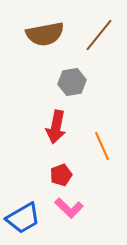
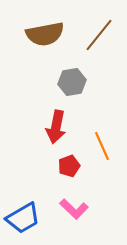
red pentagon: moved 8 px right, 9 px up
pink L-shape: moved 5 px right, 1 px down
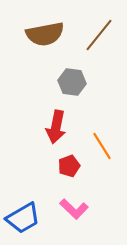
gray hexagon: rotated 16 degrees clockwise
orange line: rotated 8 degrees counterclockwise
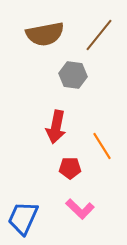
gray hexagon: moved 1 px right, 7 px up
red pentagon: moved 1 px right, 2 px down; rotated 20 degrees clockwise
pink L-shape: moved 6 px right
blue trapezoid: rotated 144 degrees clockwise
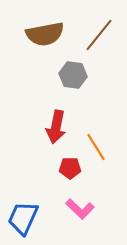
orange line: moved 6 px left, 1 px down
